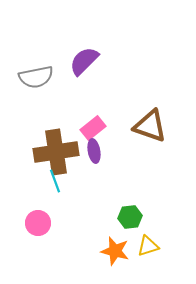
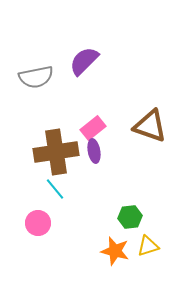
cyan line: moved 8 px down; rotated 20 degrees counterclockwise
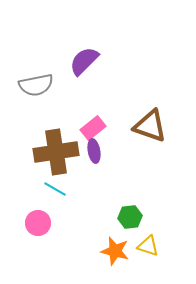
gray semicircle: moved 8 px down
cyan line: rotated 20 degrees counterclockwise
yellow triangle: rotated 35 degrees clockwise
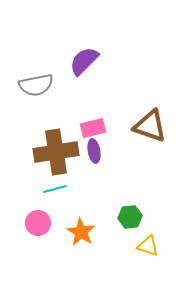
pink rectangle: rotated 25 degrees clockwise
cyan line: rotated 45 degrees counterclockwise
orange star: moved 34 px left, 19 px up; rotated 16 degrees clockwise
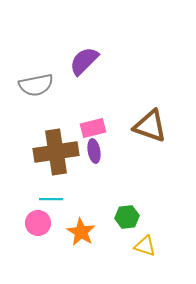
cyan line: moved 4 px left, 10 px down; rotated 15 degrees clockwise
green hexagon: moved 3 px left
yellow triangle: moved 3 px left
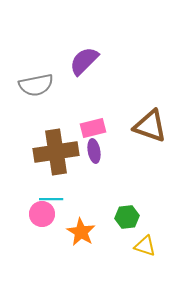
pink circle: moved 4 px right, 9 px up
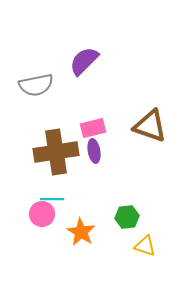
cyan line: moved 1 px right
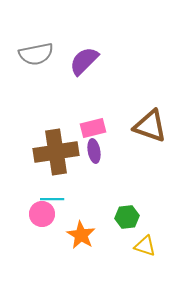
gray semicircle: moved 31 px up
orange star: moved 3 px down
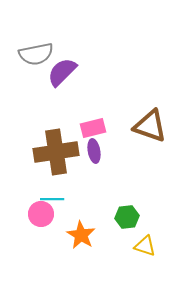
purple semicircle: moved 22 px left, 11 px down
pink circle: moved 1 px left
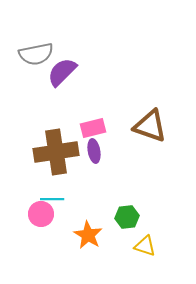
orange star: moved 7 px right
